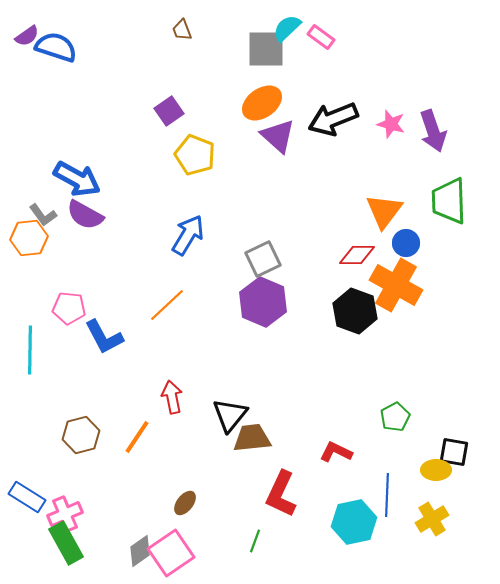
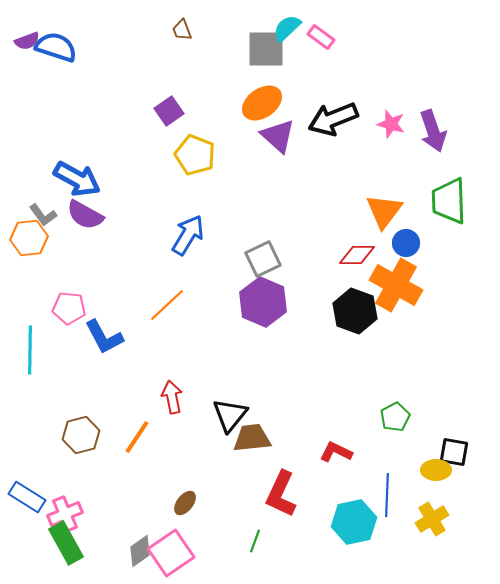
purple semicircle at (27, 36): moved 5 px down; rotated 15 degrees clockwise
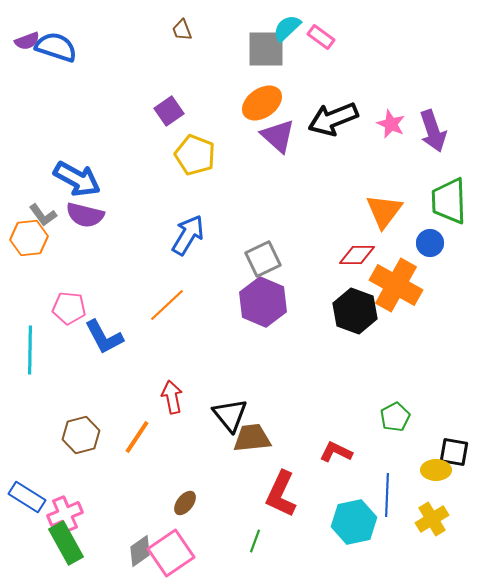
pink star at (391, 124): rotated 8 degrees clockwise
purple semicircle at (85, 215): rotated 15 degrees counterclockwise
blue circle at (406, 243): moved 24 px right
black triangle at (230, 415): rotated 18 degrees counterclockwise
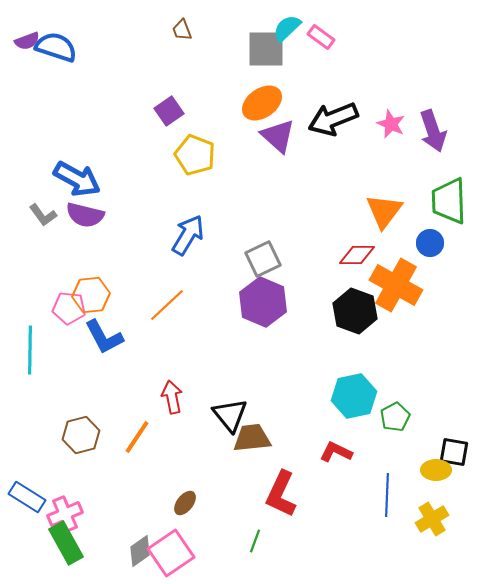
orange hexagon at (29, 238): moved 62 px right, 57 px down
cyan hexagon at (354, 522): moved 126 px up
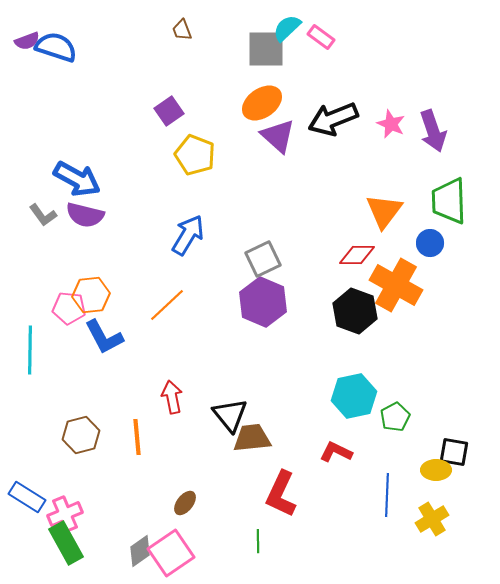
orange line at (137, 437): rotated 39 degrees counterclockwise
green line at (255, 541): moved 3 px right; rotated 20 degrees counterclockwise
